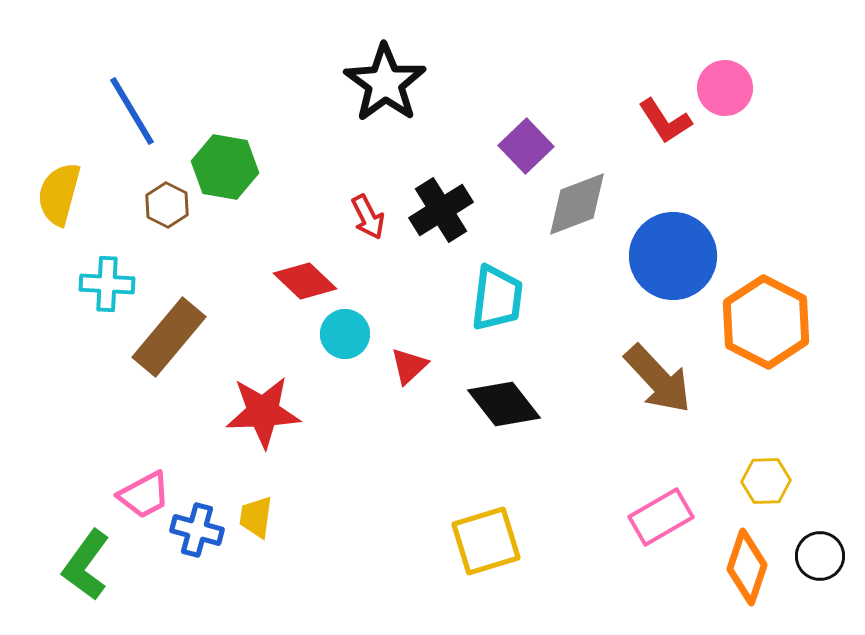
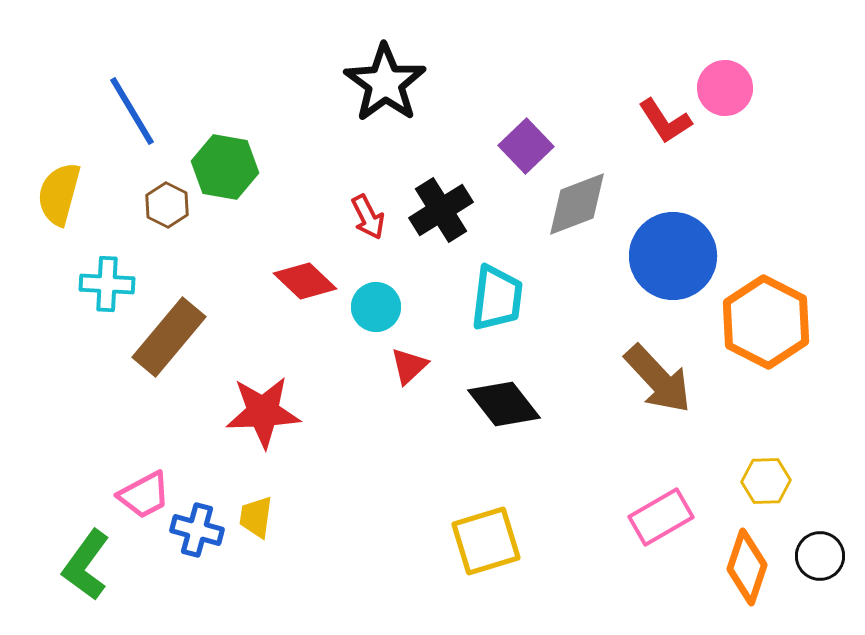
cyan circle: moved 31 px right, 27 px up
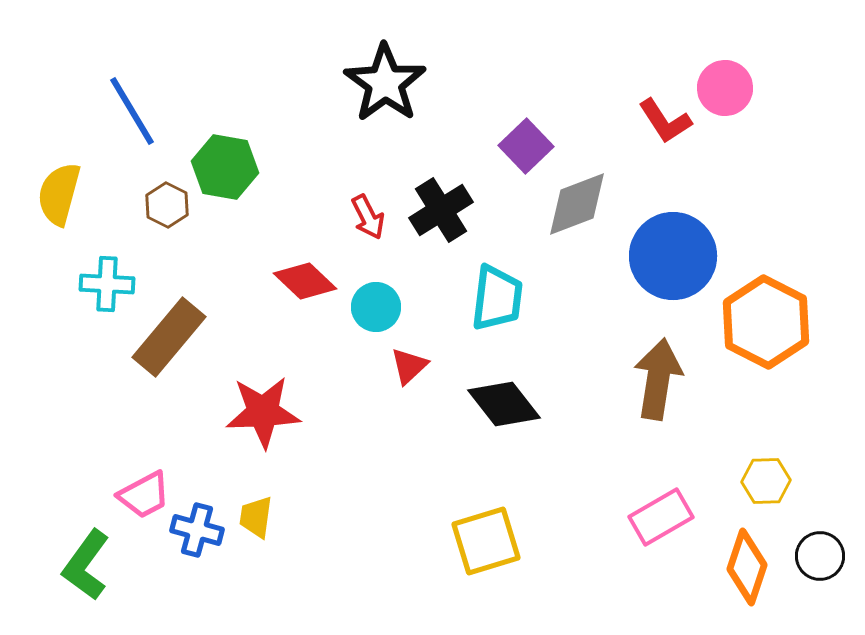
brown arrow: rotated 128 degrees counterclockwise
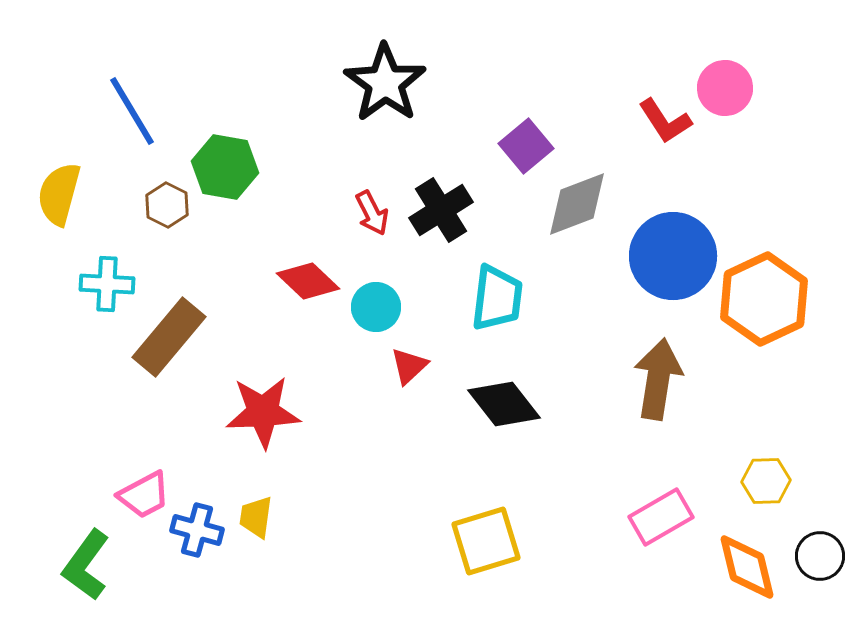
purple square: rotated 4 degrees clockwise
red arrow: moved 4 px right, 4 px up
red diamond: moved 3 px right
orange hexagon: moved 2 px left, 23 px up; rotated 8 degrees clockwise
orange diamond: rotated 32 degrees counterclockwise
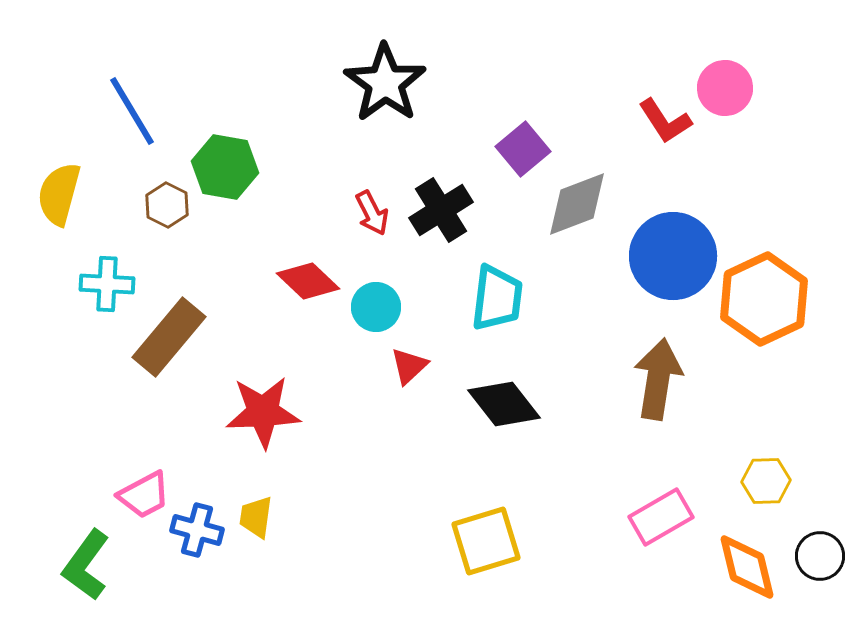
purple square: moved 3 px left, 3 px down
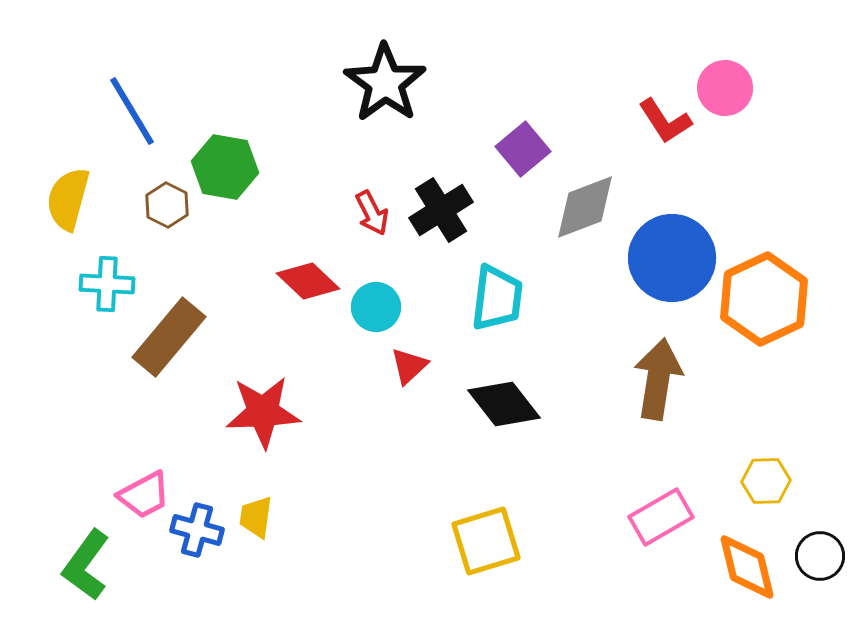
yellow semicircle: moved 9 px right, 5 px down
gray diamond: moved 8 px right, 3 px down
blue circle: moved 1 px left, 2 px down
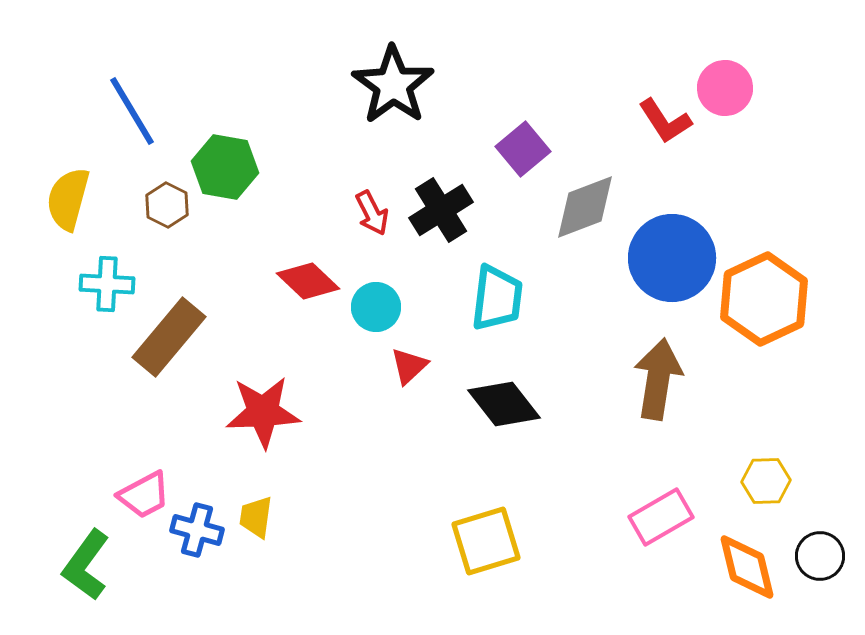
black star: moved 8 px right, 2 px down
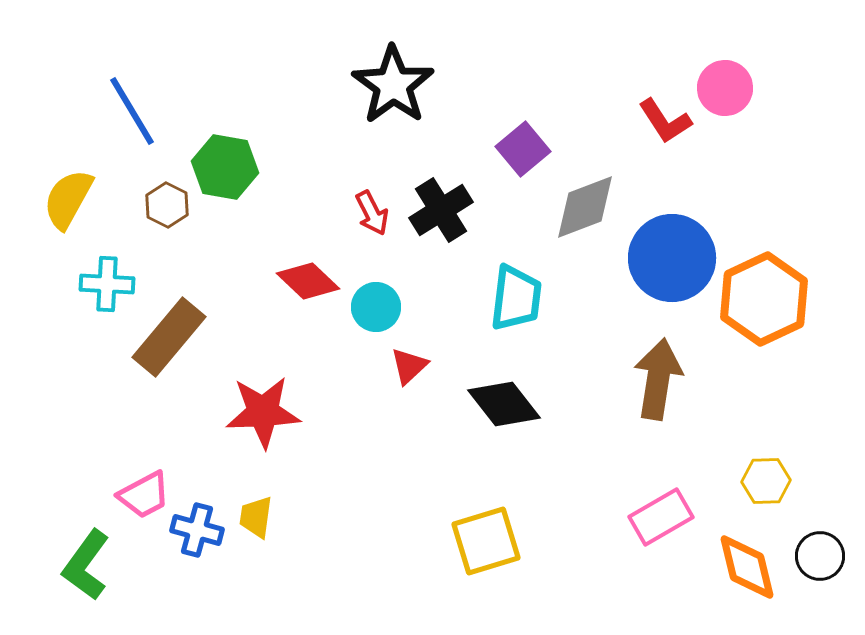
yellow semicircle: rotated 14 degrees clockwise
cyan trapezoid: moved 19 px right
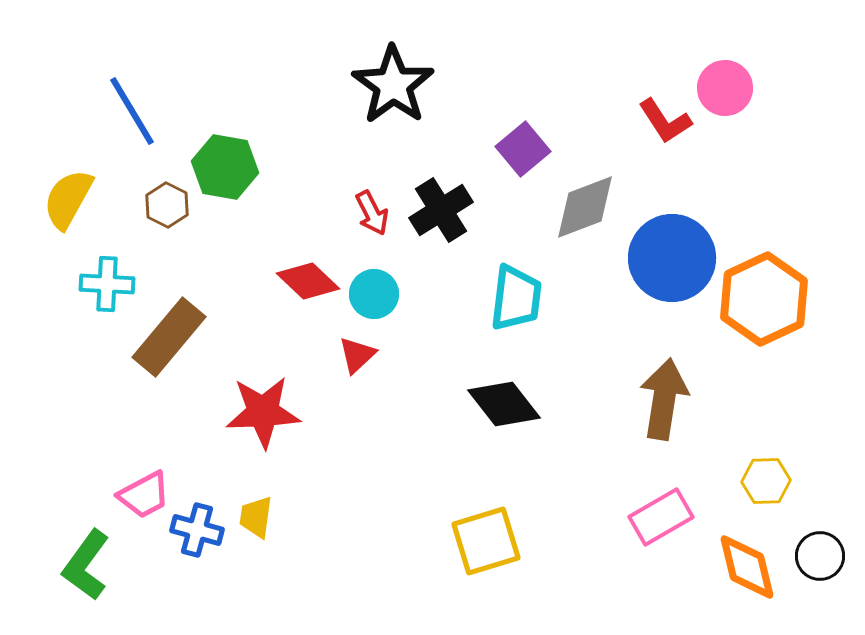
cyan circle: moved 2 px left, 13 px up
red triangle: moved 52 px left, 11 px up
brown arrow: moved 6 px right, 20 px down
